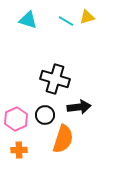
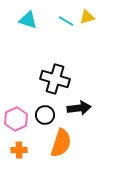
black arrow: moved 1 px down
orange semicircle: moved 2 px left, 4 px down
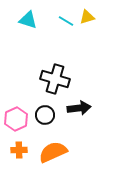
orange semicircle: moved 8 px left, 9 px down; rotated 132 degrees counterclockwise
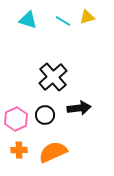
cyan line: moved 3 px left
black cross: moved 2 px left, 2 px up; rotated 32 degrees clockwise
